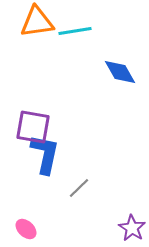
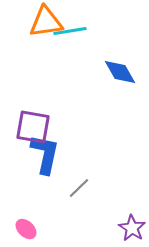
orange triangle: moved 9 px right
cyan line: moved 5 px left
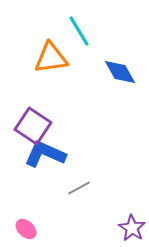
orange triangle: moved 5 px right, 36 px down
cyan line: moved 9 px right; rotated 68 degrees clockwise
purple square: moved 1 px up; rotated 24 degrees clockwise
blue L-shape: rotated 78 degrees counterclockwise
gray line: rotated 15 degrees clockwise
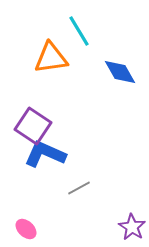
purple star: moved 1 px up
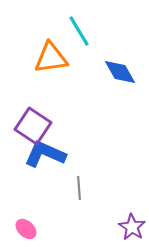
gray line: rotated 65 degrees counterclockwise
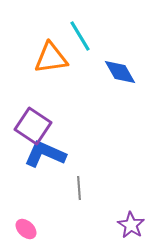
cyan line: moved 1 px right, 5 px down
purple star: moved 1 px left, 2 px up
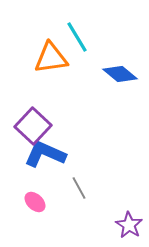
cyan line: moved 3 px left, 1 px down
blue diamond: moved 2 px down; rotated 20 degrees counterclockwise
purple square: rotated 9 degrees clockwise
gray line: rotated 25 degrees counterclockwise
purple star: moved 2 px left
pink ellipse: moved 9 px right, 27 px up
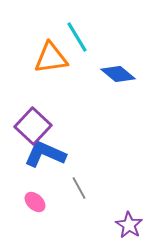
blue diamond: moved 2 px left
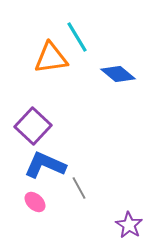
blue L-shape: moved 11 px down
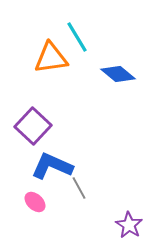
blue L-shape: moved 7 px right, 1 px down
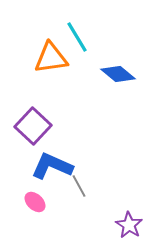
gray line: moved 2 px up
